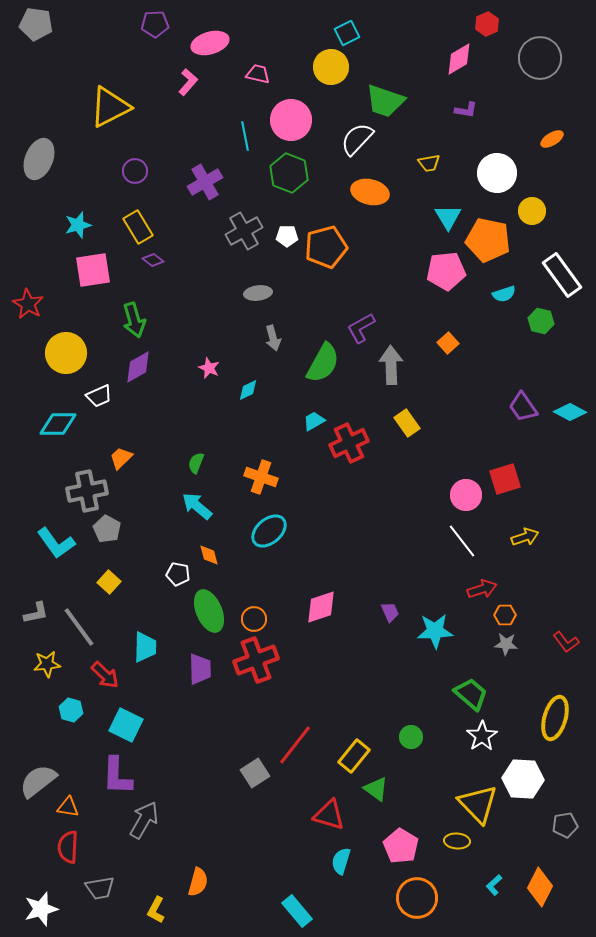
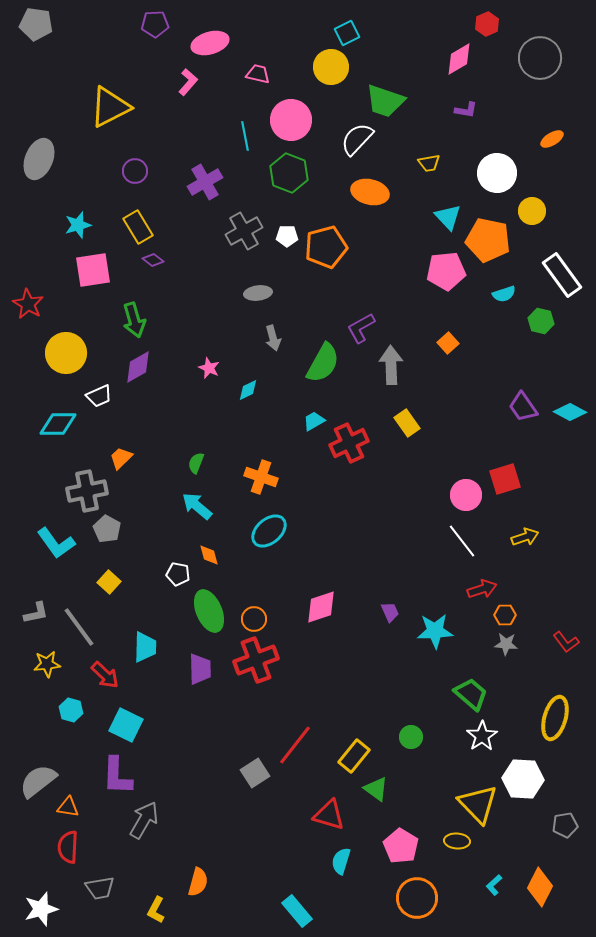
cyan triangle at (448, 217): rotated 12 degrees counterclockwise
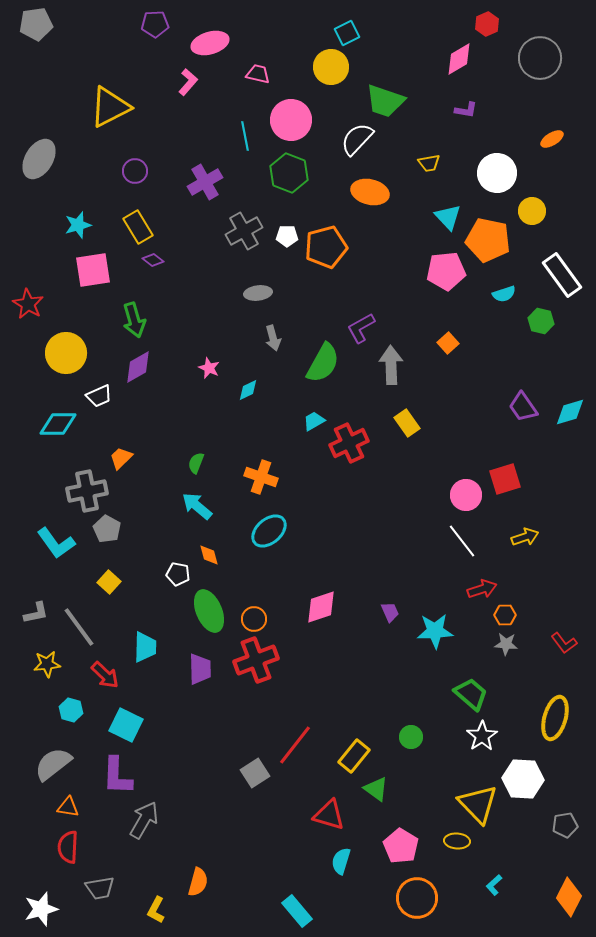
gray pentagon at (36, 24): rotated 16 degrees counterclockwise
gray ellipse at (39, 159): rotated 9 degrees clockwise
cyan diamond at (570, 412): rotated 44 degrees counterclockwise
red L-shape at (566, 642): moved 2 px left, 1 px down
gray semicircle at (38, 781): moved 15 px right, 17 px up
orange diamond at (540, 887): moved 29 px right, 10 px down
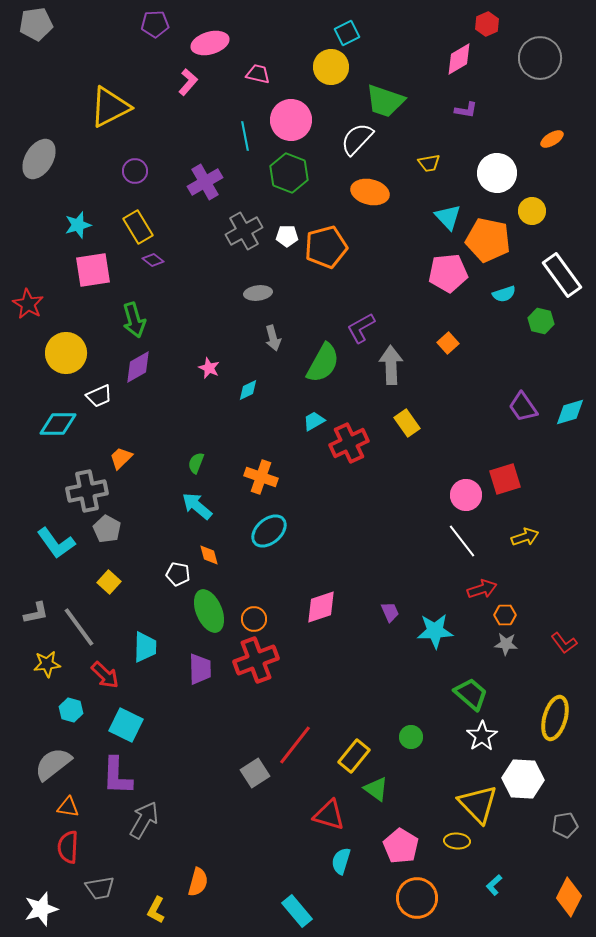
pink pentagon at (446, 271): moved 2 px right, 2 px down
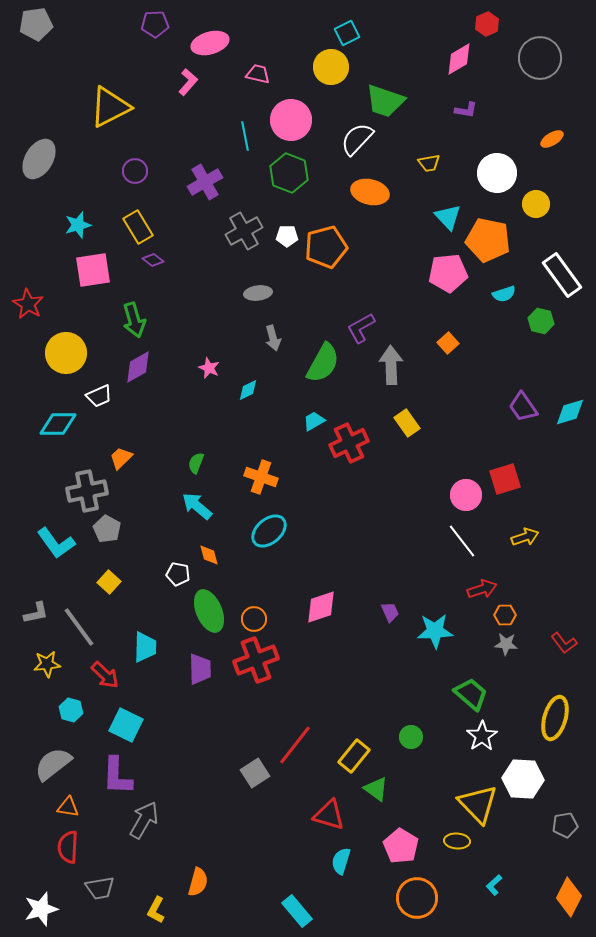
yellow circle at (532, 211): moved 4 px right, 7 px up
